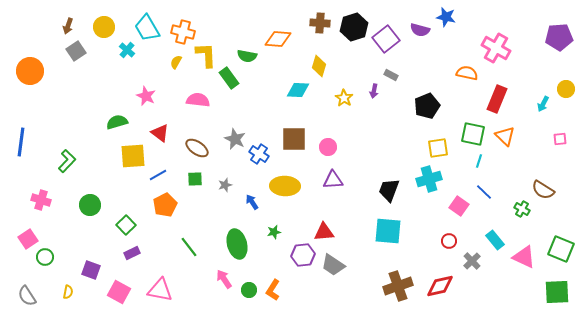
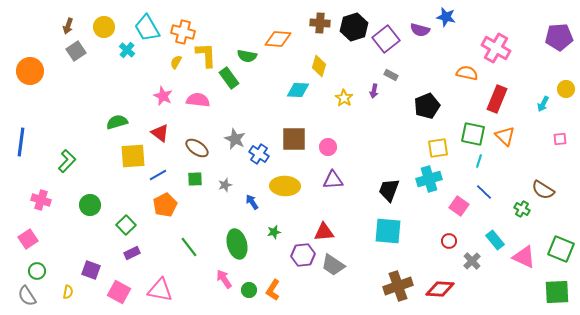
pink star at (146, 96): moved 17 px right
green circle at (45, 257): moved 8 px left, 14 px down
red diamond at (440, 286): moved 3 px down; rotated 16 degrees clockwise
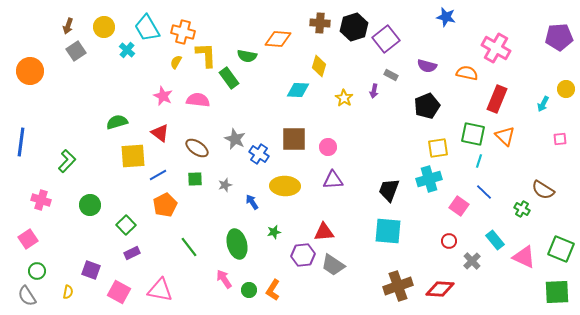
purple semicircle at (420, 30): moved 7 px right, 36 px down
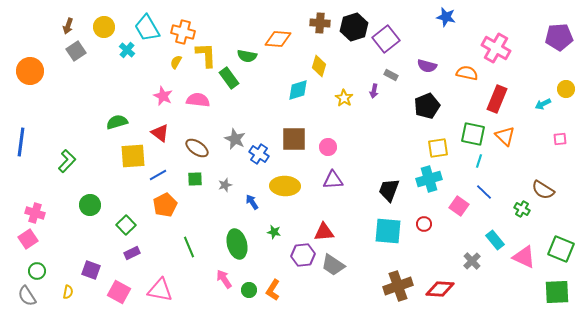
cyan diamond at (298, 90): rotated 20 degrees counterclockwise
cyan arrow at (543, 104): rotated 35 degrees clockwise
pink cross at (41, 200): moved 6 px left, 13 px down
green star at (274, 232): rotated 24 degrees clockwise
red circle at (449, 241): moved 25 px left, 17 px up
green line at (189, 247): rotated 15 degrees clockwise
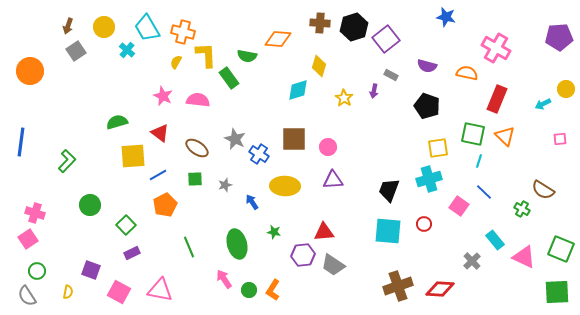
black pentagon at (427, 106): rotated 30 degrees counterclockwise
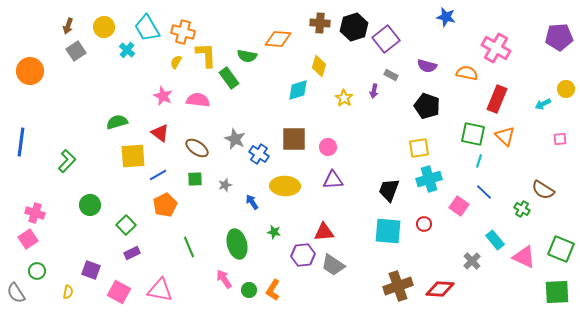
yellow square at (438, 148): moved 19 px left
gray semicircle at (27, 296): moved 11 px left, 3 px up
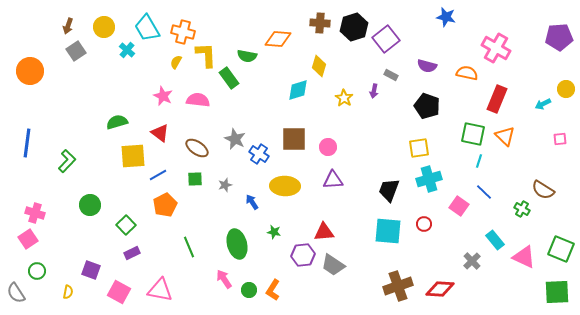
blue line at (21, 142): moved 6 px right, 1 px down
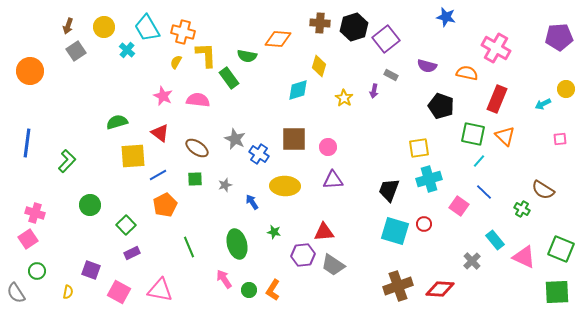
black pentagon at (427, 106): moved 14 px right
cyan line at (479, 161): rotated 24 degrees clockwise
cyan square at (388, 231): moved 7 px right; rotated 12 degrees clockwise
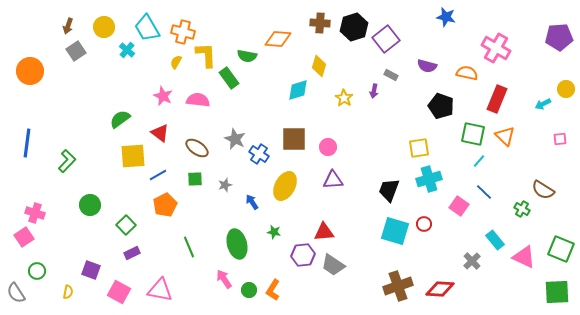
green semicircle at (117, 122): moved 3 px right, 3 px up; rotated 20 degrees counterclockwise
yellow ellipse at (285, 186): rotated 64 degrees counterclockwise
pink square at (28, 239): moved 4 px left, 2 px up
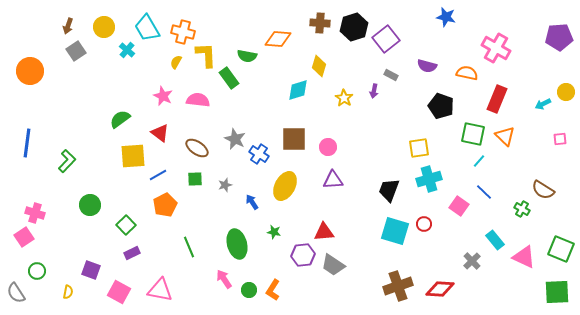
yellow circle at (566, 89): moved 3 px down
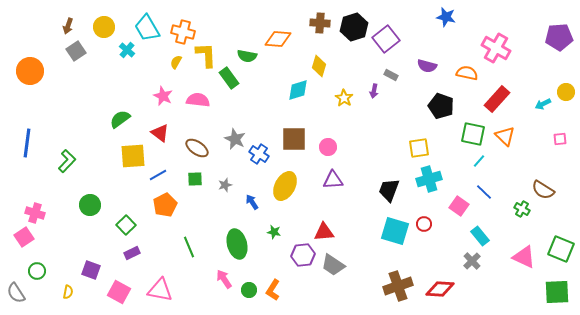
red rectangle at (497, 99): rotated 20 degrees clockwise
cyan rectangle at (495, 240): moved 15 px left, 4 px up
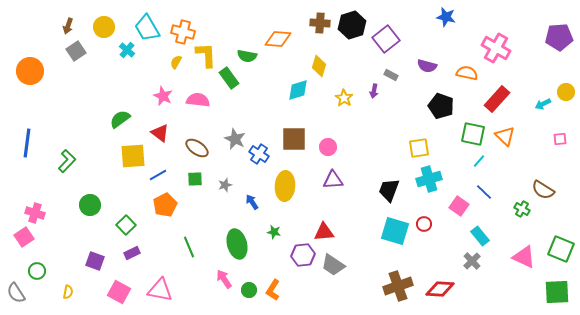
black hexagon at (354, 27): moved 2 px left, 2 px up
yellow ellipse at (285, 186): rotated 24 degrees counterclockwise
purple square at (91, 270): moved 4 px right, 9 px up
